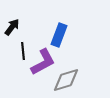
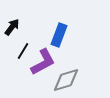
black line: rotated 36 degrees clockwise
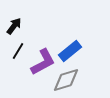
black arrow: moved 2 px right, 1 px up
blue rectangle: moved 11 px right, 16 px down; rotated 30 degrees clockwise
black line: moved 5 px left
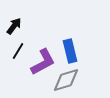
blue rectangle: rotated 65 degrees counterclockwise
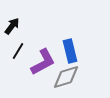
black arrow: moved 2 px left
gray diamond: moved 3 px up
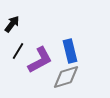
black arrow: moved 2 px up
purple L-shape: moved 3 px left, 2 px up
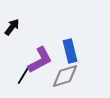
black arrow: moved 3 px down
black line: moved 5 px right, 25 px down
gray diamond: moved 1 px left, 1 px up
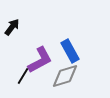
blue rectangle: rotated 15 degrees counterclockwise
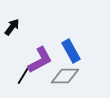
blue rectangle: moved 1 px right
gray diamond: rotated 16 degrees clockwise
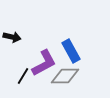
black arrow: moved 10 px down; rotated 66 degrees clockwise
purple L-shape: moved 4 px right, 3 px down
